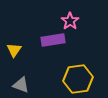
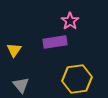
purple rectangle: moved 2 px right, 2 px down
yellow hexagon: moved 1 px left
gray triangle: rotated 30 degrees clockwise
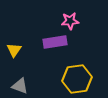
pink star: rotated 30 degrees clockwise
gray triangle: moved 1 px left, 1 px down; rotated 30 degrees counterclockwise
